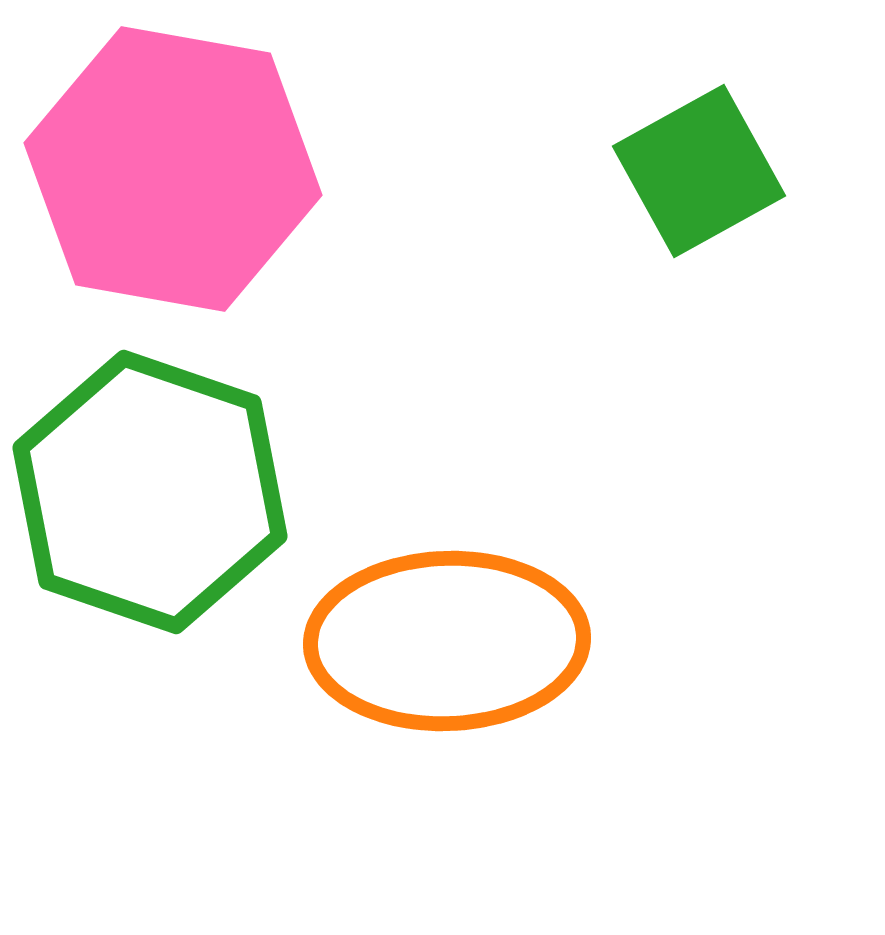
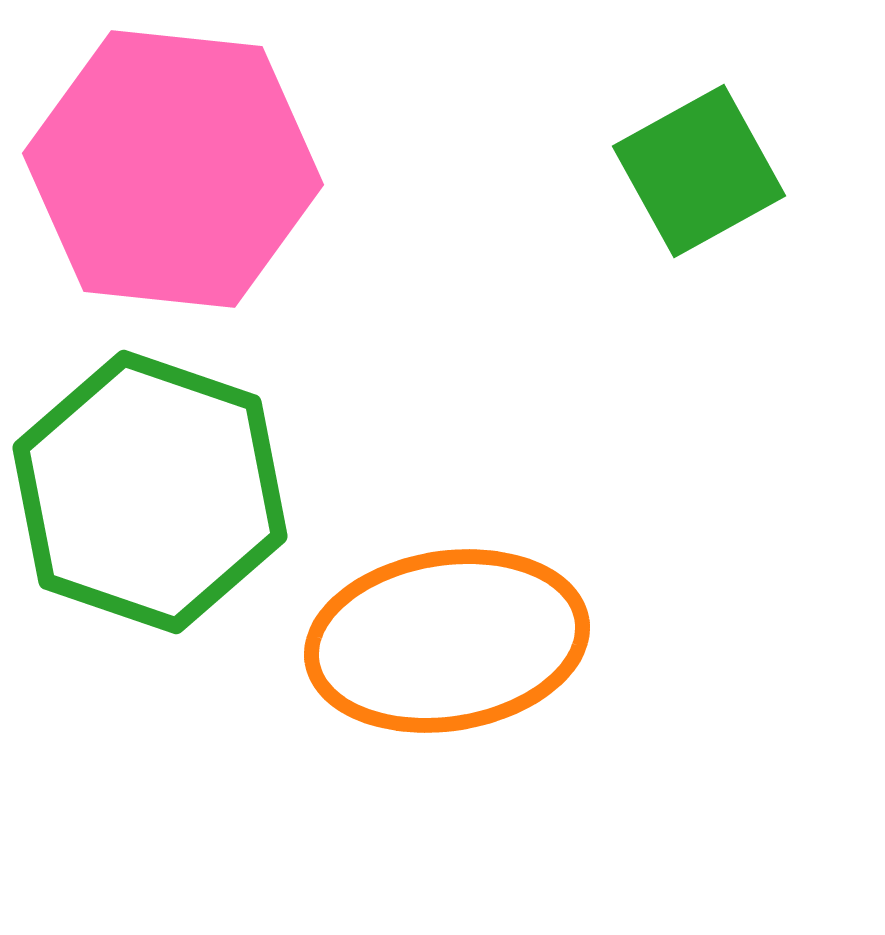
pink hexagon: rotated 4 degrees counterclockwise
orange ellipse: rotated 7 degrees counterclockwise
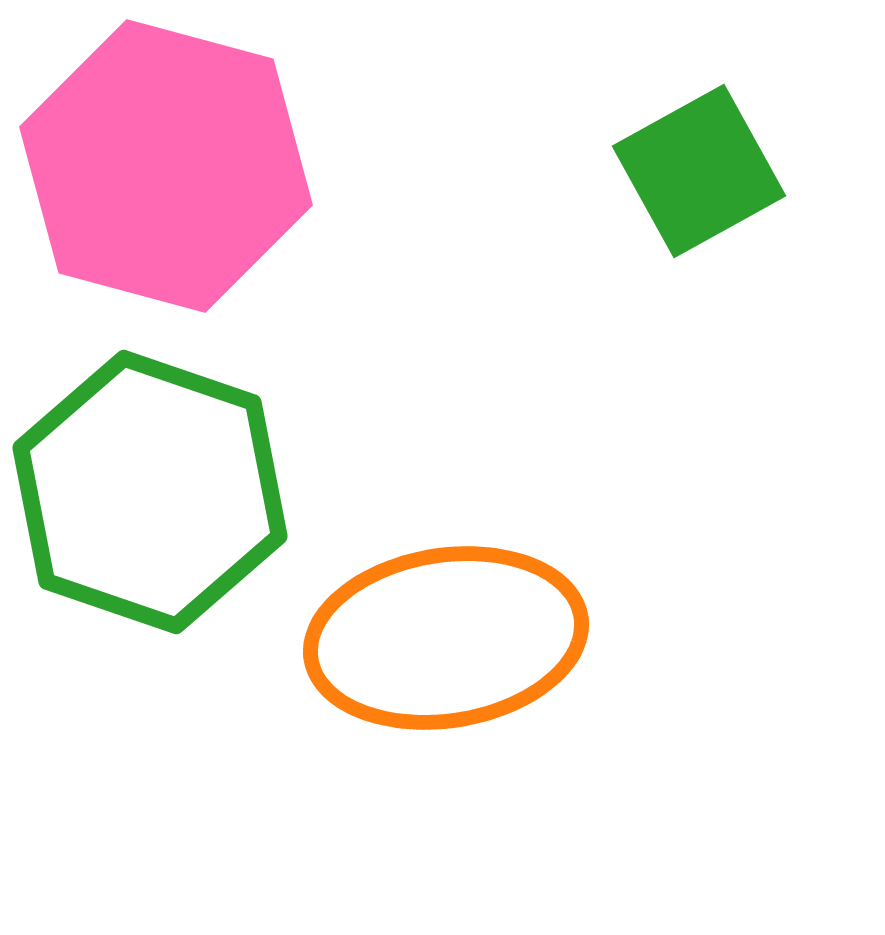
pink hexagon: moved 7 px left, 3 px up; rotated 9 degrees clockwise
orange ellipse: moved 1 px left, 3 px up
